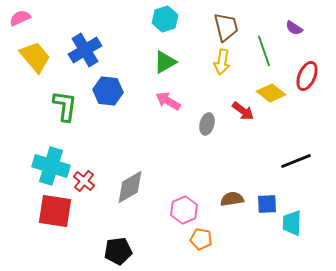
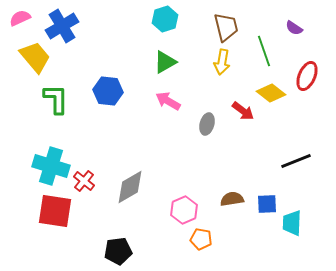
blue cross: moved 23 px left, 24 px up
green L-shape: moved 9 px left, 7 px up; rotated 8 degrees counterclockwise
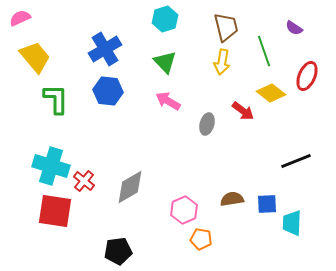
blue cross: moved 43 px right, 23 px down
green triangle: rotated 45 degrees counterclockwise
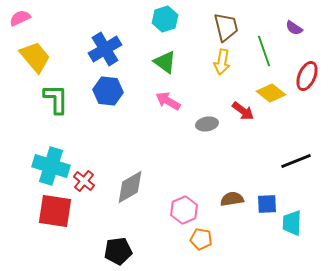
green triangle: rotated 10 degrees counterclockwise
gray ellipse: rotated 65 degrees clockwise
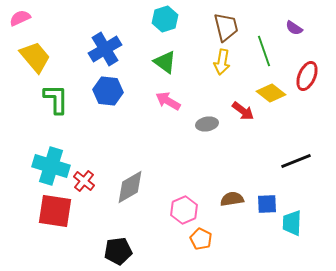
orange pentagon: rotated 15 degrees clockwise
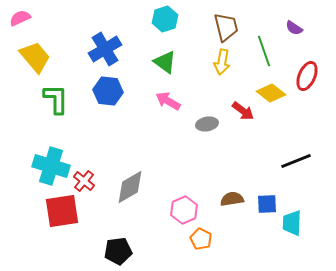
red square: moved 7 px right; rotated 18 degrees counterclockwise
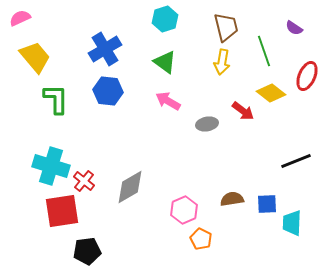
black pentagon: moved 31 px left
